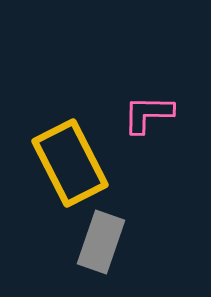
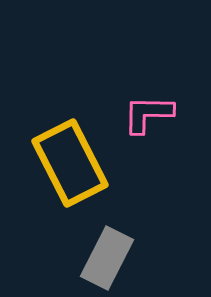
gray rectangle: moved 6 px right, 16 px down; rotated 8 degrees clockwise
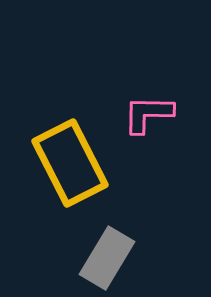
gray rectangle: rotated 4 degrees clockwise
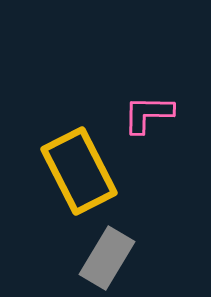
yellow rectangle: moved 9 px right, 8 px down
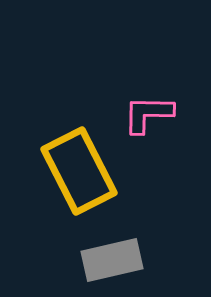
gray rectangle: moved 5 px right, 2 px down; rotated 46 degrees clockwise
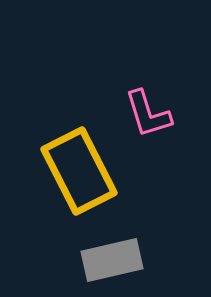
pink L-shape: rotated 108 degrees counterclockwise
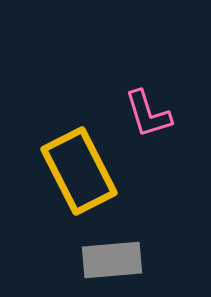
gray rectangle: rotated 8 degrees clockwise
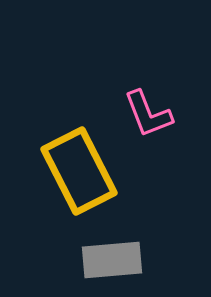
pink L-shape: rotated 4 degrees counterclockwise
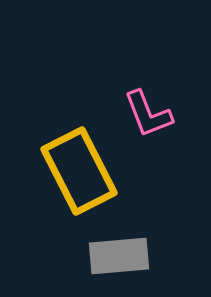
gray rectangle: moved 7 px right, 4 px up
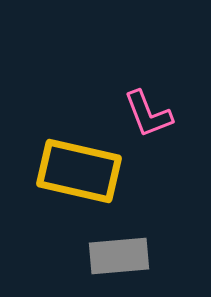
yellow rectangle: rotated 50 degrees counterclockwise
